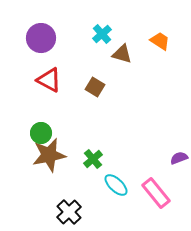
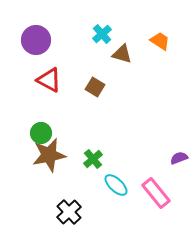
purple circle: moved 5 px left, 2 px down
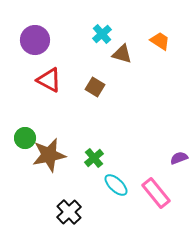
purple circle: moved 1 px left
green circle: moved 16 px left, 5 px down
green cross: moved 1 px right, 1 px up
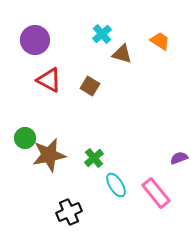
brown square: moved 5 px left, 1 px up
cyan ellipse: rotated 15 degrees clockwise
black cross: rotated 20 degrees clockwise
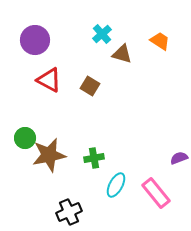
green cross: rotated 30 degrees clockwise
cyan ellipse: rotated 60 degrees clockwise
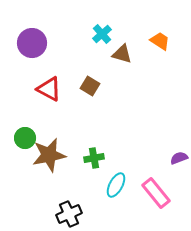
purple circle: moved 3 px left, 3 px down
red triangle: moved 9 px down
black cross: moved 2 px down
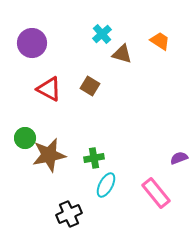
cyan ellipse: moved 10 px left
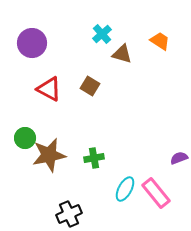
cyan ellipse: moved 19 px right, 4 px down
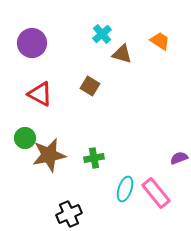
red triangle: moved 9 px left, 5 px down
cyan ellipse: rotated 10 degrees counterclockwise
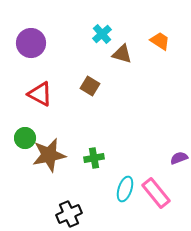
purple circle: moved 1 px left
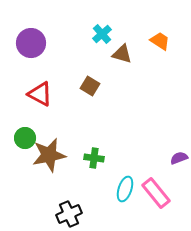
green cross: rotated 18 degrees clockwise
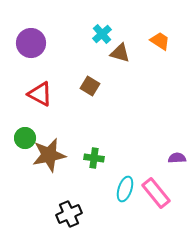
brown triangle: moved 2 px left, 1 px up
purple semicircle: moved 2 px left; rotated 18 degrees clockwise
